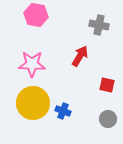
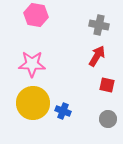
red arrow: moved 17 px right
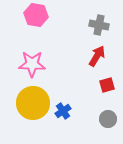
red square: rotated 28 degrees counterclockwise
blue cross: rotated 35 degrees clockwise
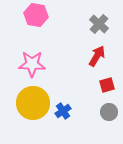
gray cross: moved 1 px up; rotated 30 degrees clockwise
gray circle: moved 1 px right, 7 px up
